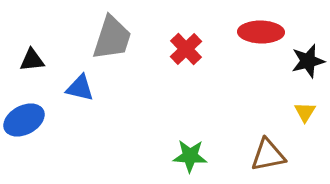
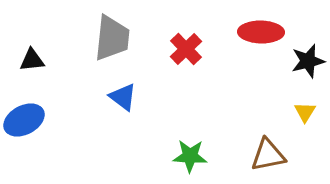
gray trapezoid: rotated 12 degrees counterclockwise
blue triangle: moved 43 px right, 9 px down; rotated 24 degrees clockwise
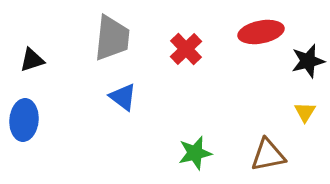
red ellipse: rotated 12 degrees counterclockwise
black triangle: rotated 12 degrees counterclockwise
blue ellipse: rotated 57 degrees counterclockwise
green star: moved 5 px right, 3 px up; rotated 16 degrees counterclockwise
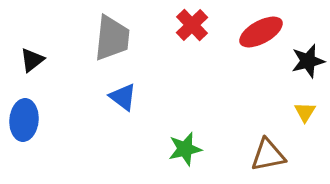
red ellipse: rotated 18 degrees counterclockwise
red cross: moved 6 px right, 24 px up
black triangle: rotated 20 degrees counterclockwise
green star: moved 10 px left, 4 px up
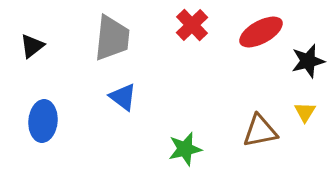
black triangle: moved 14 px up
blue ellipse: moved 19 px right, 1 px down
brown triangle: moved 8 px left, 24 px up
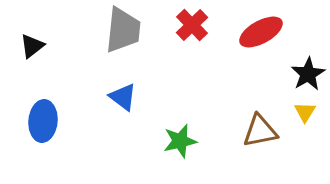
gray trapezoid: moved 11 px right, 8 px up
black star: moved 13 px down; rotated 16 degrees counterclockwise
green star: moved 5 px left, 8 px up
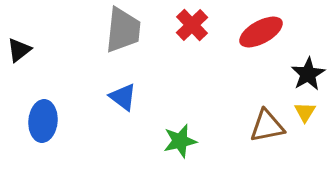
black triangle: moved 13 px left, 4 px down
brown triangle: moved 7 px right, 5 px up
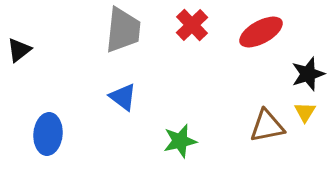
black star: rotated 12 degrees clockwise
blue ellipse: moved 5 px right, 13 px down
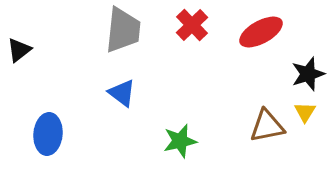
blue triangle: moved 1 px left, 4 px up
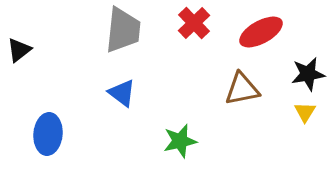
red cross: moved 2 px right, 2 px up
black star: rotated 8 degrees clockwise
brown triangle: moved 25 px left, 37 px up
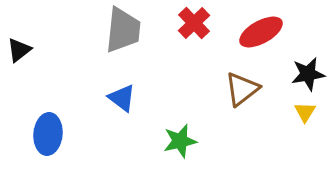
brown triangle: rotated 27 degrees counterclockwise
blue triangle: moved 5 px down
